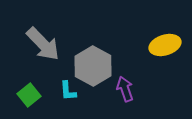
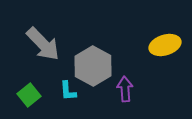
purple arrow: rotated 15 degrees clockwise
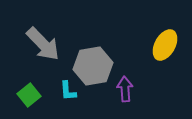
yellow ellipse: rotated 44 degrees counterclockwise
gray hexagon: rotated 21 degrees clockwise
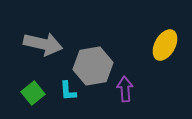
gray arrow: rotated 33 degrees counterclockwise
green square: moved 4 px right, 2 px up
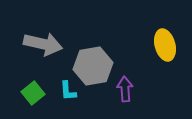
yellow ellipse: rotated 44 degrees counterclockwise
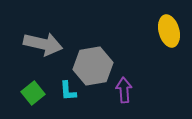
yellow ellipse: moved 4 px right, 14 px up
purple arrow: moved 1 px left, 1 px down
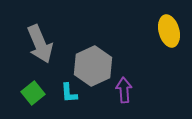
gray arrow: moved 3 px left; rotated 54 degrees clockwise
gray hexagon: rotated 15 degrees counterclockwise
cyan L-shape: moved 1 px right, 2 px down
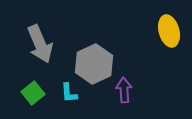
gray hexagon: moved 1 px right, 2 px up
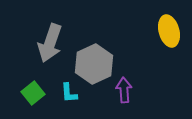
gray arrow: moved 10 px right, 1 px up; rotated 42 degrees clockwise
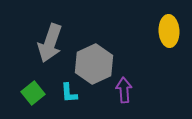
yellow ellipse: rotated 12 degrees clockwise
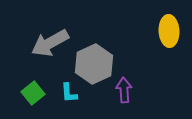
gray arrow: rotated 42 degrees clockwise
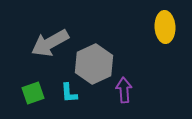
yellow ellipse: moved 4 px left, 4 px up
green square: rotated 20 degrees clockwise
